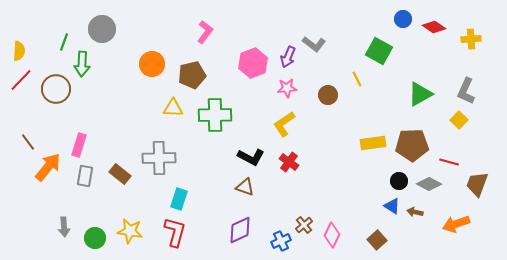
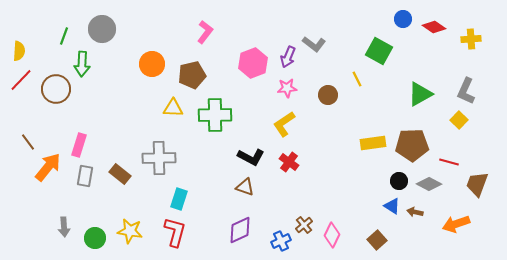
green line at (64, 42): moved 6 px up
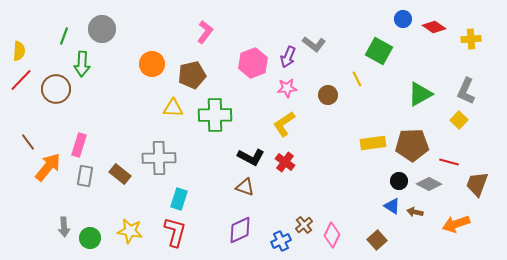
red cross at (289, 162): moved 4 px left
green circle at (95, 238): moved 5 px left
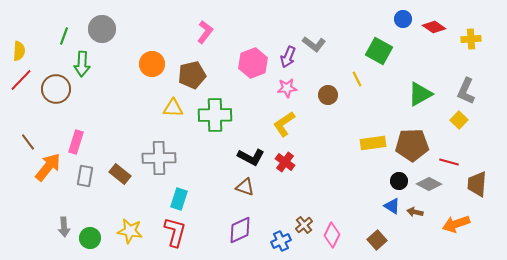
pink rectangle at (79, 145): moved 3 px left, 3 px up
brown trapezoid at (477, 184): rotated 16 degrees counterclockwise
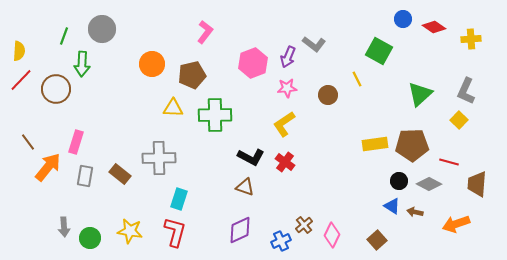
green triangle at (420, 94): rotated 12 degrees counterclockwise
yellow rectangle at (373, 143): moved 2 px right, 1 px down
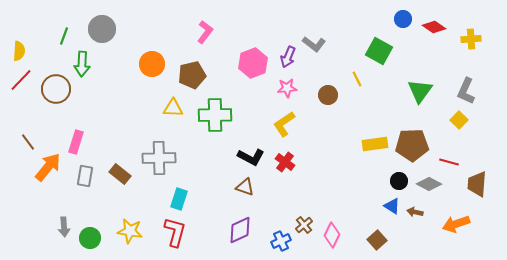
green triangle at (420, 94): moved 3 px up; rotated 12 degrees counterclockwise
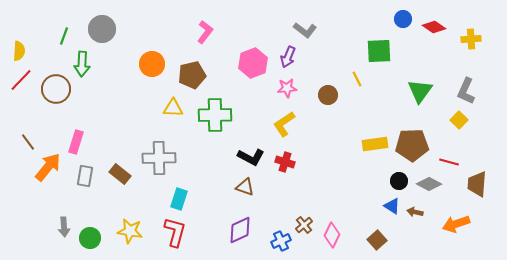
gray L-shape at (314, 44): moved 9 px left, 14 px up
green square at (379, 51): rotated 32 degrees counterclockwise
red cross at (285, 162): rotated 18 degrees counterclockwise
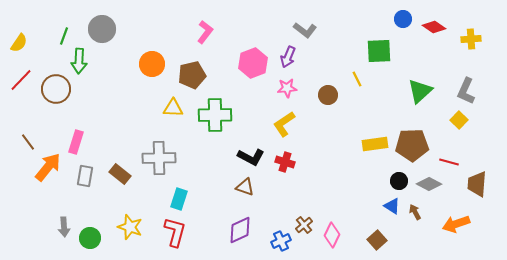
yellow semicircle at (19, 51): moved 8 px up; rotated 30 degrees clockwise
green arrow at (82, 64): moved 3 px left, 3 px up
green triangle at (420, 91): rotated 12 degrees clockwise
brown arrow at (415, 212): rotated 49 degrees clockwise
yellow star at (130, 231): moved 4 px up; rotated 10 degrees clockwise
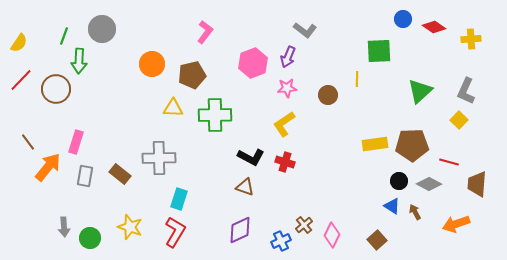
yellow line at (357, 79): rotated 28 degrees clockwise
red L-shape at (175, 232): rotated 16 degrees clockwise
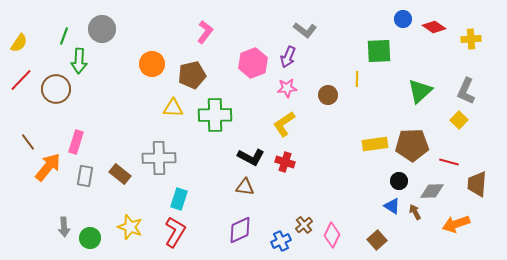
gray diamond at (429, 184): moved 3 px right, 7 px down; rotated 30 degrees counterclockwise
brown triangle at (245, 187): rotated 12 degrees counterclockwise
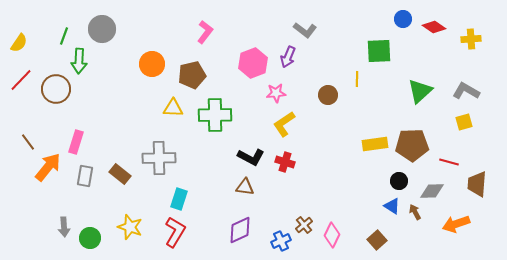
pink star at (287, 88): moved 11 px left, 5 px down
gray L-shape at (466, 91): rotated 96 degrees clockwise
yellow square at (459, 120): moved 5 px right, 2 px down; rotated 30 degrees clockwise
